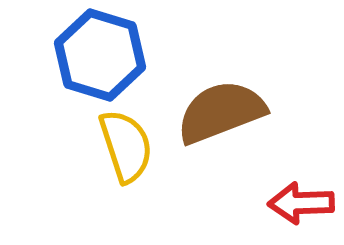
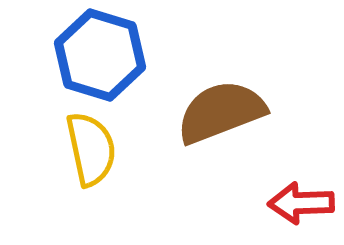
yellow semicircle: moved 35 px left, 3 px down; rotated 6 degrees clockwise
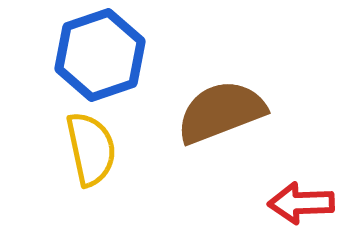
blue hexagon: rotated 24 degrees clockwise
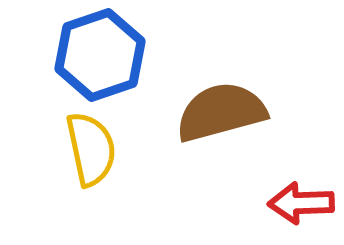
brown semicircle: rotated 6 degrees clockwise
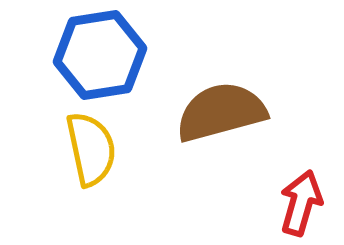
blue hexagon: rotated 10 degrees clockwise
red arrow: rotated 108 degrees clockwise
